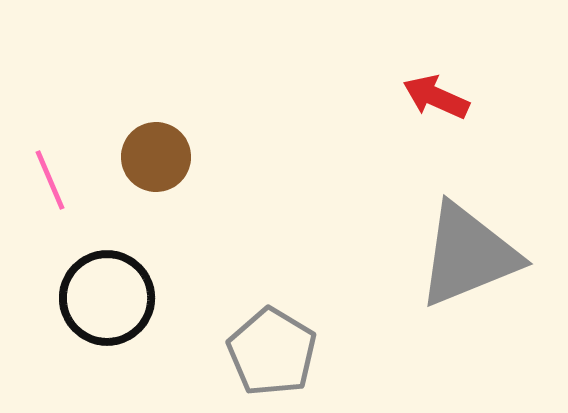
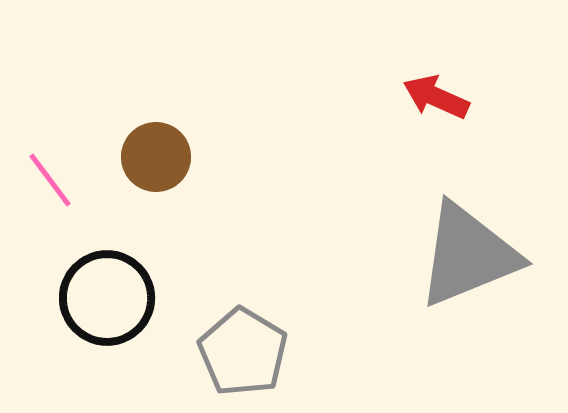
pink line: rotated 14 degrees counterclockwise
gray pentagon: moved 29 px left
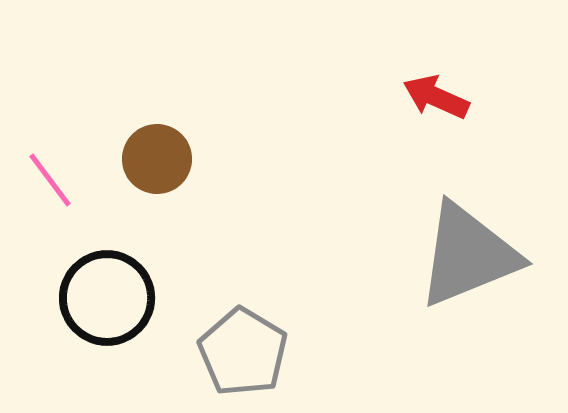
brown circle: moved 1 px right, 2 px down
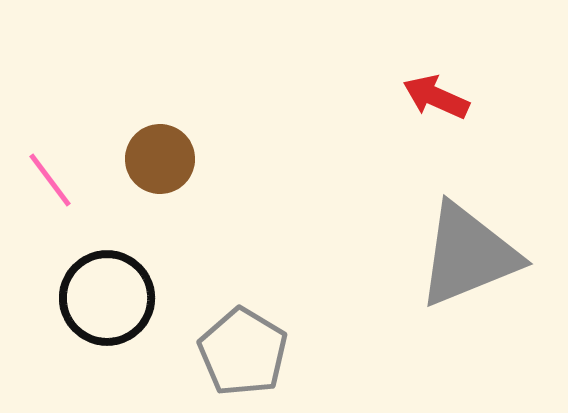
brown circle: moved 3 px right
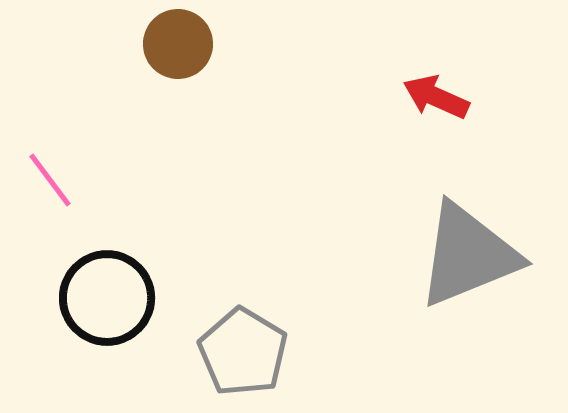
brown circle: moved 18 px right, 115 px up
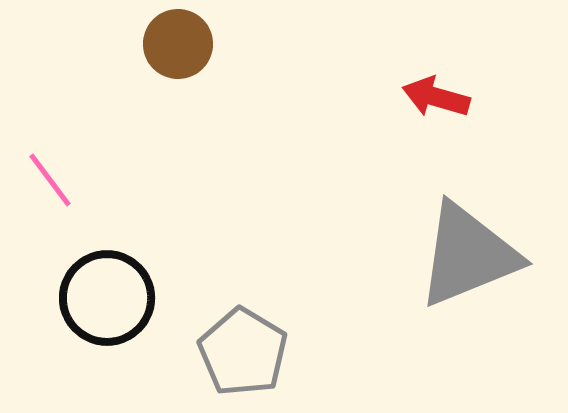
red arrow: rotated 8 degrees counterclockwise
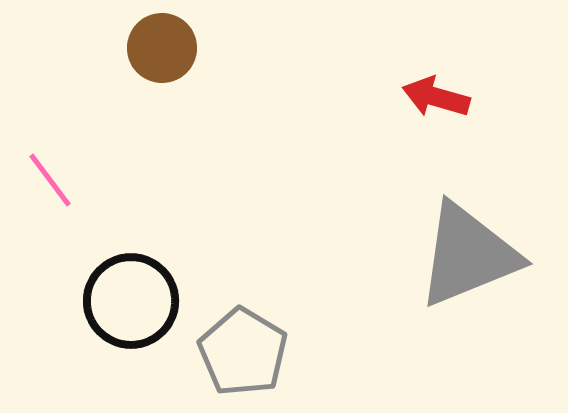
brown circle: moved 16 px left, 4 px down
black circle: moved 24 px right, 3 px down
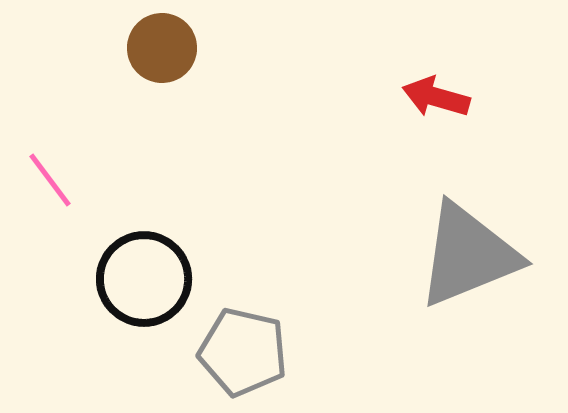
black circle: moved 13 px right, 22 px up
gray pentagon: rotated 18 degrees counterclockwise
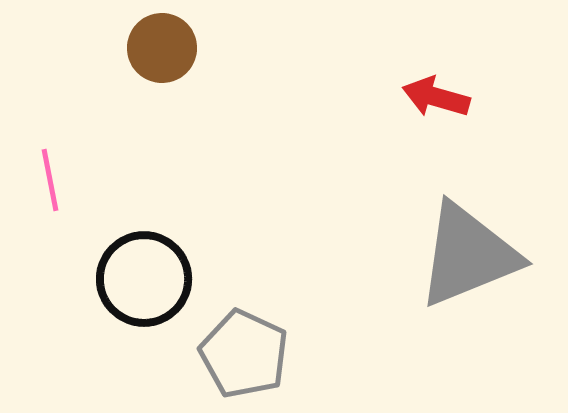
pink line: rotated 26 degrees clockwise
gray pentagon: moved 1 px right, 2 px down; rotated 12 degrees clockwise
